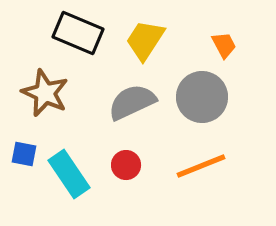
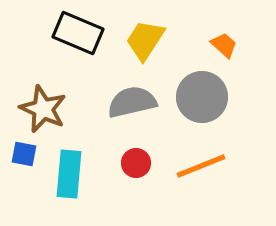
orange trapezoid: rotated 20 degrees counterclockwise
brown star: moved 2 px left, 16 px down
gray semicircle: rotated 12 degrees clockwise
red circle: moved 10 px right, 2 px up
cyan rectangle: rotated 39 degrees clockwise
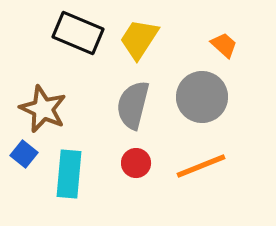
yellow trapezoid: moved 6 px left, 1 px up
gray semicircle: moved 1 px right, 3 px down; rotated 63 degrees counterclockwise
blue square: rotated 28 degrees clockwise
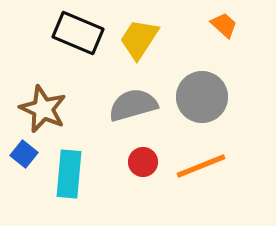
orange trapezoid: moved 20 px up
gray semicircle: rotated 60 degrees clockwise
red circle: moved 7 px right, 1 px up
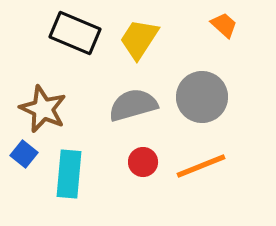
black rectangle: moved 3 px left
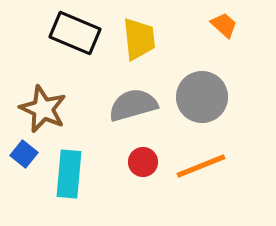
yellow trapezoid: rotated 141 degrees clockwise
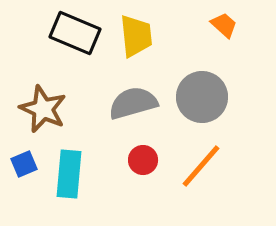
yellow trapezoid: moved 3 px left, 3 px up
gray semicircle: moved 2 px up
blue square: moved 10 px down; rotated 28 degrees clockwise
red circle: moved 2 px up
orange line: rotated 27 degrees counterclockwise
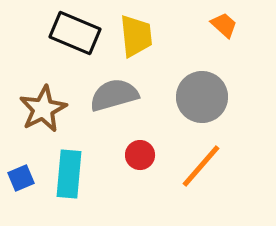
gray semicircle: moved 19 px left, 8 px up
brown star: rotated 21 degrees clockwise
red circle: moved 3 px left, 5 px up
blue square: moved 3 px left, 14 px down
